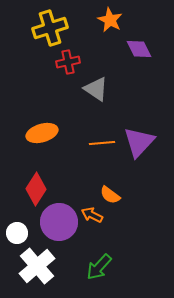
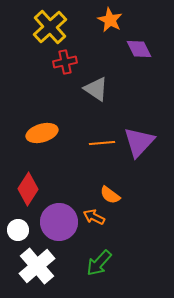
yellow cross: moved 1 px up; rotated 24 degrees counterclockwise
red cross: moved 3 px left
red diamond: moved 8 px left
orange arrow: moved 2 px right, 2 px down
white circle: moved 1 px right, 3 px up
green arrow: moved 4 px up
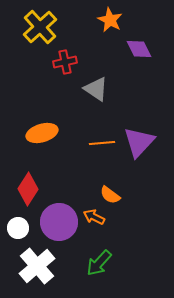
yellow cross: moved 10 px left
white circle: moved 2 px up
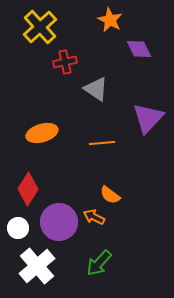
purple triangle: moved 9 px right, 24 px up
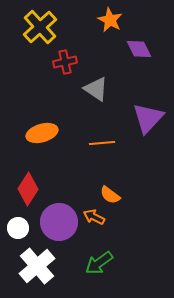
green arrow: rotated 12 degrees clockwise
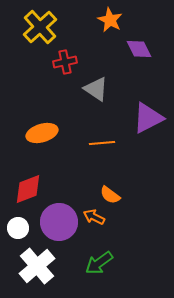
purple triangle: rotated 20 degrees clockwise
red diamond: rotated 36 degrees clockwise
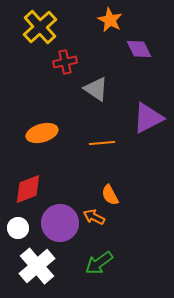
orange semicircle: rotated 25 degrees clockwise
purple circle: moved 1 px right, 1 px down
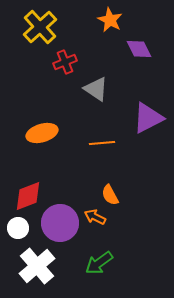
red cross: rotated 10 degrees counterclockwise
red diamond: moved 7 px down
orange arrow: moved 1 px right
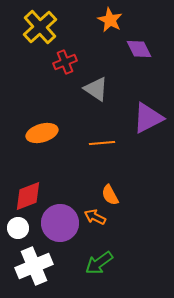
white cross: moved 3 px left; rotated 18 degrees clockwise
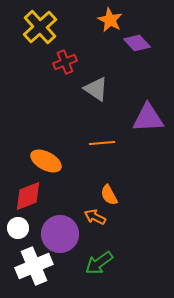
purple diamond: moved 2 px left, 6 px up; rotated 16 degrees counterclockwise
purple triangle: rotated 24 degrees clockwise
orange ellipse: moved 4 px right, 28 px down; rotated 44 degrees clockwise
orange semicircle: moved 1 px left
purple circle: moved 11 px down
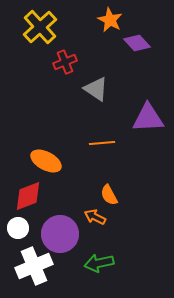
green arrow: rotated 24 degrees clockwise
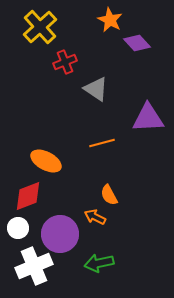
orange line: rotated 10 degrees counterclockwise
